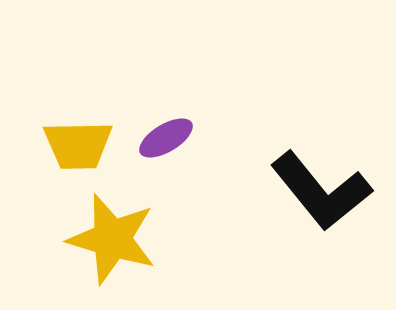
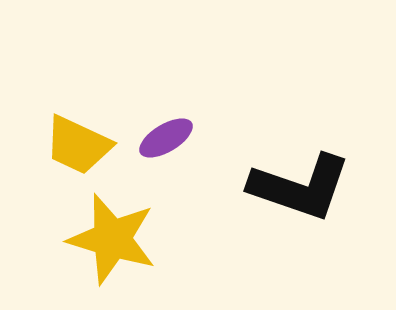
yellow trapezoid: rotated 26 degrees clockwise
black L-shape: moved 21 px left, 4 px up; rotated 32 degrees counterclockwise
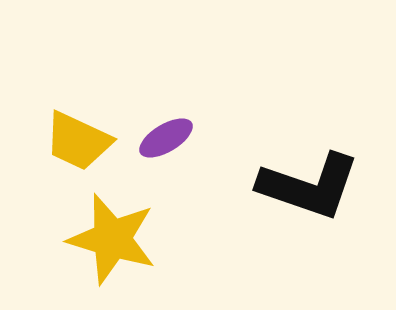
yellow trapezoid: moved 4 px up
black L-shape: moved 9 px right, 1 px up
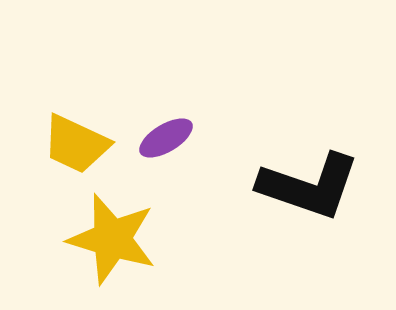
yellow trapezoid: moved 2 px left, 3 px down
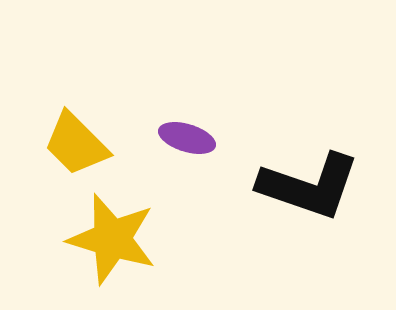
purple ellipse: moved 21 px right; rotated 48 degrees clockwise
yellow trapezoid: rotated 20 degrees clockwise
